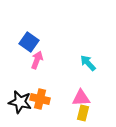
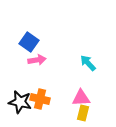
pink arrow: rotated 60 degrees clockwise
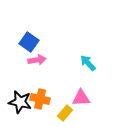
yellow rectangle: moved 18 px left; rotated 28 degrees clockwise
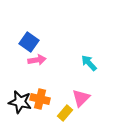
cyan arrow: moved 1 px right
pink triangle: rotated 42 degrees counterclockwise
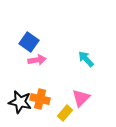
cyan arrow: moved 3 px left, 4 px up
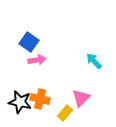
cyan arrow: moved 8 px right, 2 px down
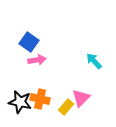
yellow rectangle: moved 1 px right, 6 px up
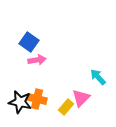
cyan arrow: moved 4 px right, 16 px down
orange cross: moved 3 px left
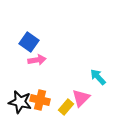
orange cross: moved 3 px right, 1 px down
